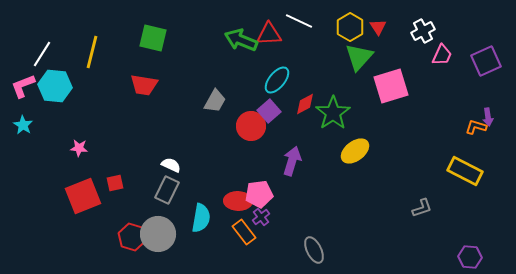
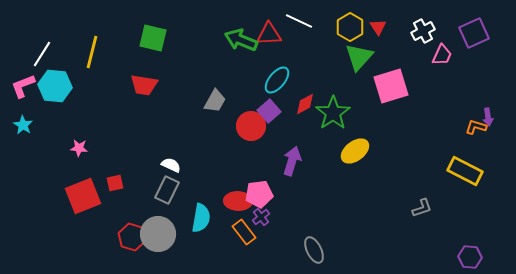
purple square at (486, 61): moved 12 px left, 28 px up
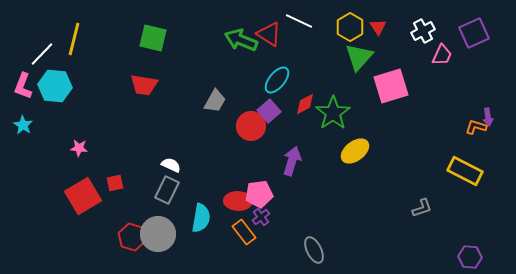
red triangle at (269, 34): rotated 36 degrees clockwise
yellow line at (92, 52): moved 18 px left, 13 px up
white line at (42, 54): rotated 12 degrees clockwise
pink L-shape at (23, 86): rotated 48 degrees counterclockwise
red square at (83, 196): rotated 9 degrees counterclockwise
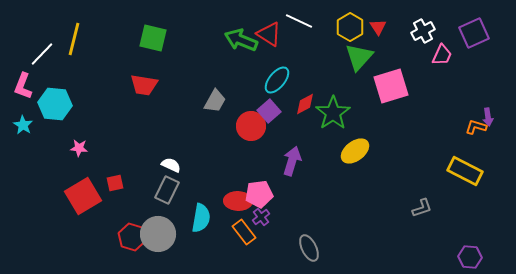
cyan hexagon at (55, 86): moved 18 px down
gray ellipse at (314, 250): moved 5 px left, 2 px up
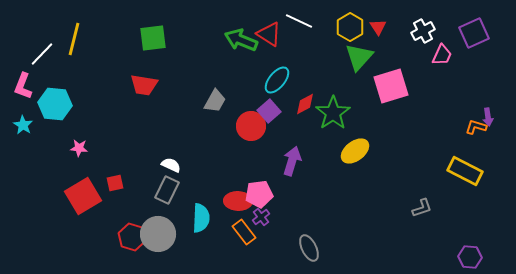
green square at (153, 38): rotated 20 degrees counterclockwise
cyan semicircle at (201, 218): rotated 8 degrees counterclockwise
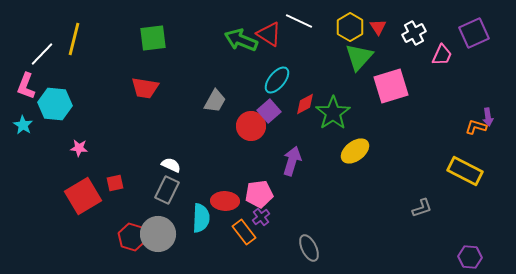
white cross at (423, 31): moved 9 px left, 2 px down
red trapezoid at (144, 85): moved 1 px right, 3 px down
pink L-shape at (23, 86): moved 3 px right
red ellipse at (238, 201): moved 13 px left
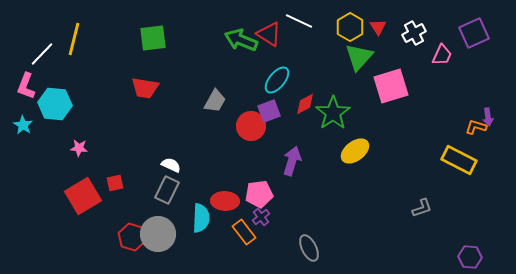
purple square at (269, 111): rotated 20 degrees clockwise
yellow rectangle at (465, 171): moved 6 px left, 11 px up
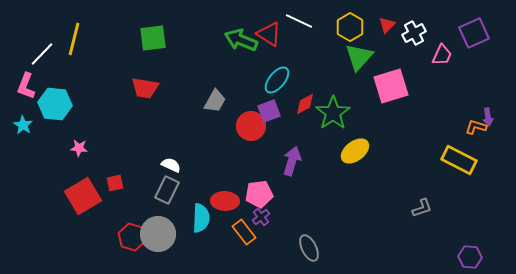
red triangle at (378, 27): moved 9 px right, 2 px up; rotated 18 degrees clockwise
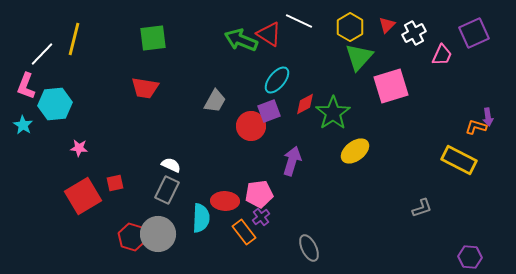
cyan hexagon at (55, 104): rotated 12 degrees counterclockwise
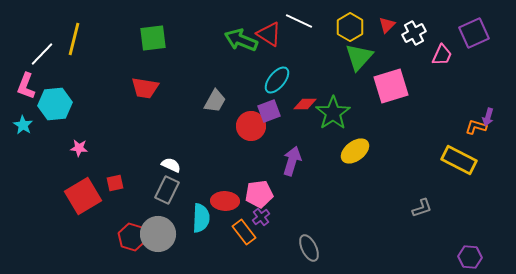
red diamond at (305, 104): rotated 30 degrees clockwise
purple arrow at (488, 117): rotated 24 degrees clockwise
